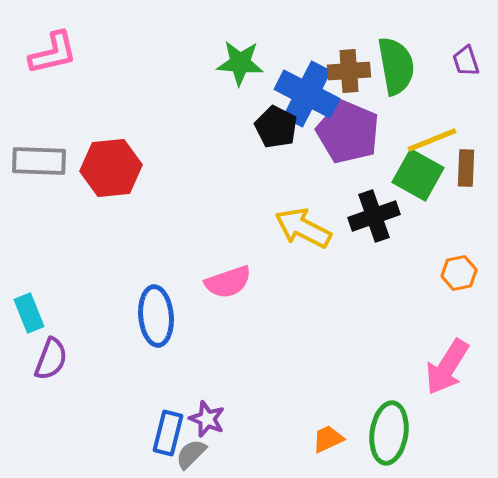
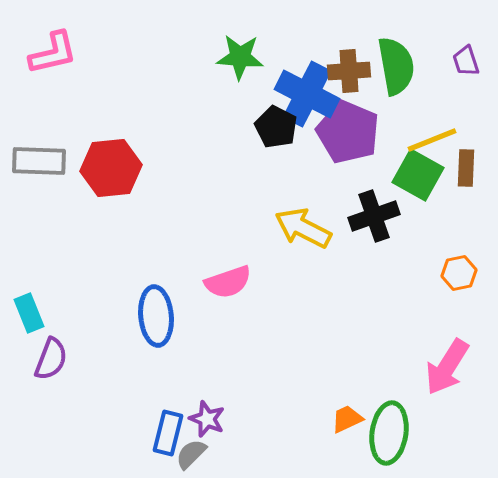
green star: moved 6 px up
orange trapezoid: moved 19 px right, 20 px up
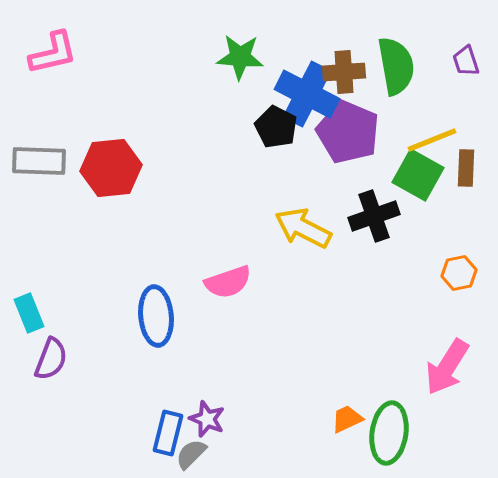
brown cross: moved 5 px left, 1 px down
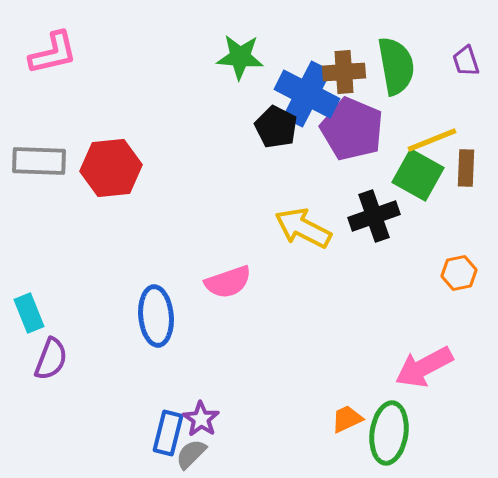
purple pentagon: moved 4 px right, 3 px up
pink arrow: moved 23 px left; rotated 30 degrees clockwise
purple star: moved 6 px left; rotated 12 degrees clockwise
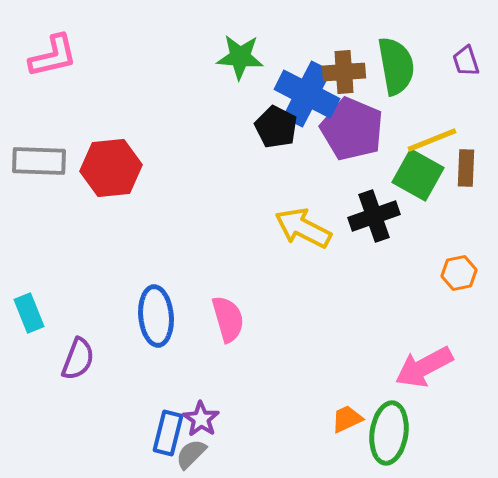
pink L-shape: moved 3 px down
pink semicircle: moved 37 px down; rotated 87 degrees counterclockwise
purple semicircle: moved 27 px right
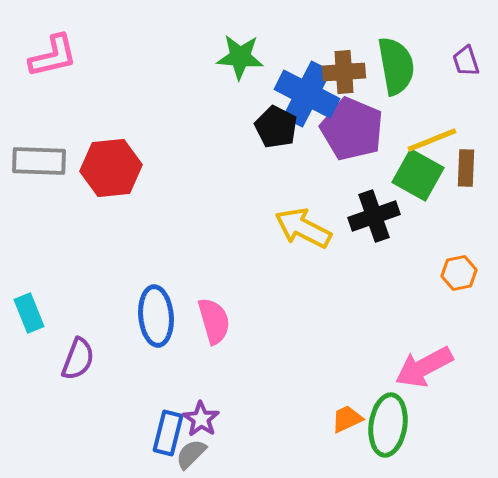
pink semicircle: moved 14 px left, 2 px down
green ellipse: moved 1 px left, 8 px up
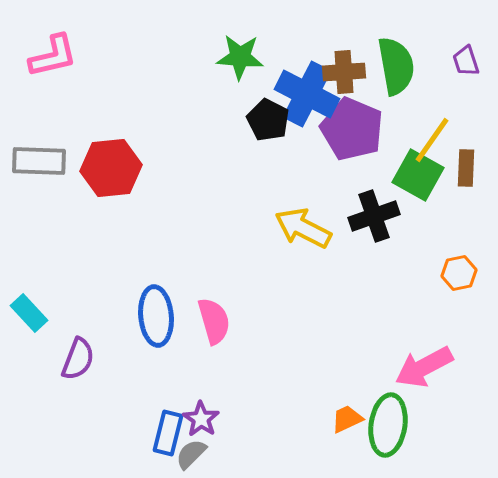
black pentagon: moved 8 px left, 7 px up
yellow line: rotated 33 degrees counterclockwise
cyan rectangle: rotated 21 degrees counterclockwise
